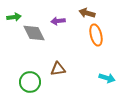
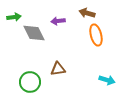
cyan arrow: moved 2 px down
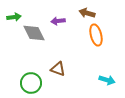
brown triangle: rotated 28 degrees clockwise
green circle: moved 1 px right, 1 px down
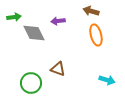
brown arrow: moved 4 px right, 2 px up
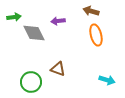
green circle: moved 1 px up
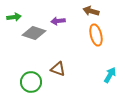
gray diamond: rotated 45 degrees counterclockwise
cyan arrow: moved 3 px right, 5 px up; rotated 77 degrees counterclockwise
